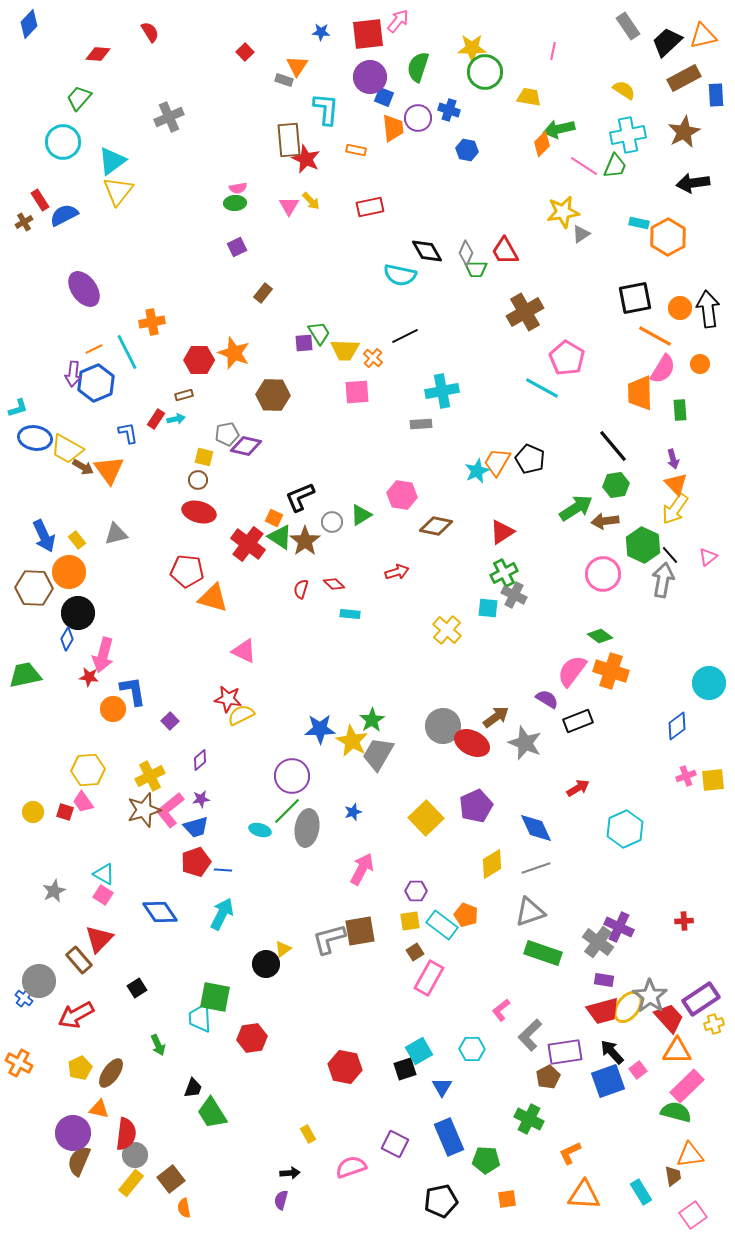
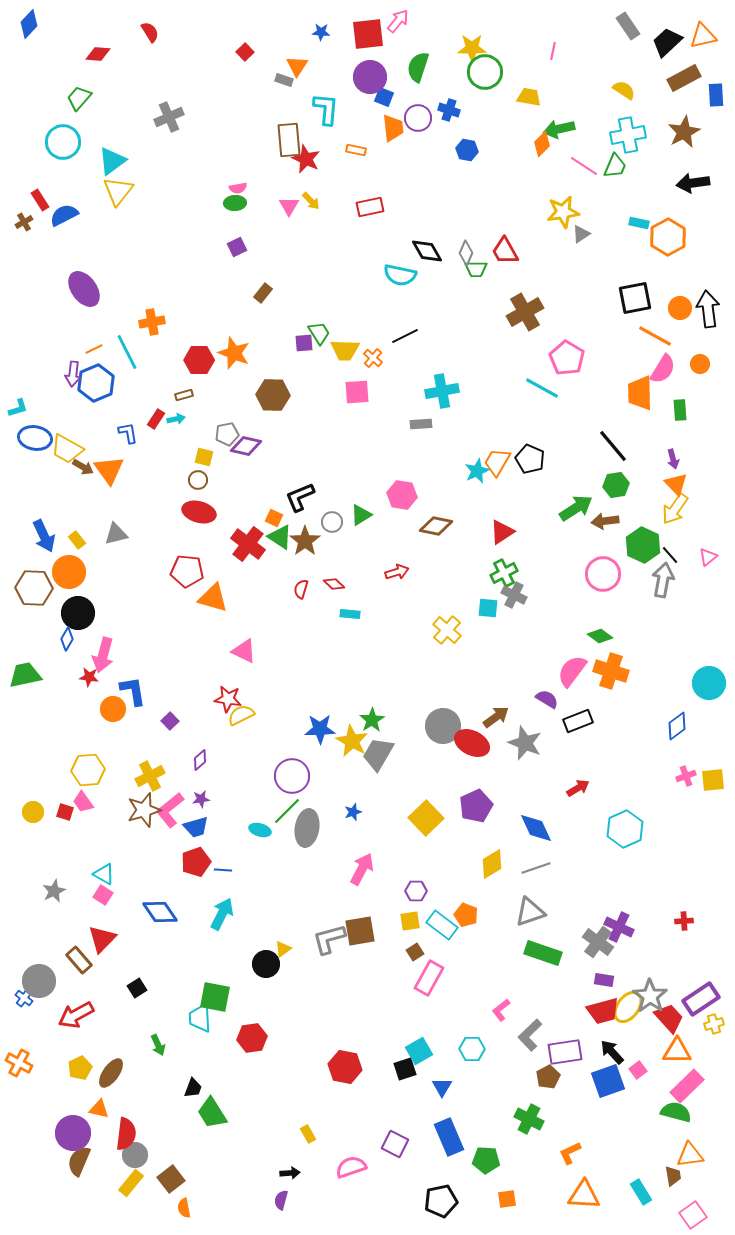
red triangle at (99, 939): moved 3 px right
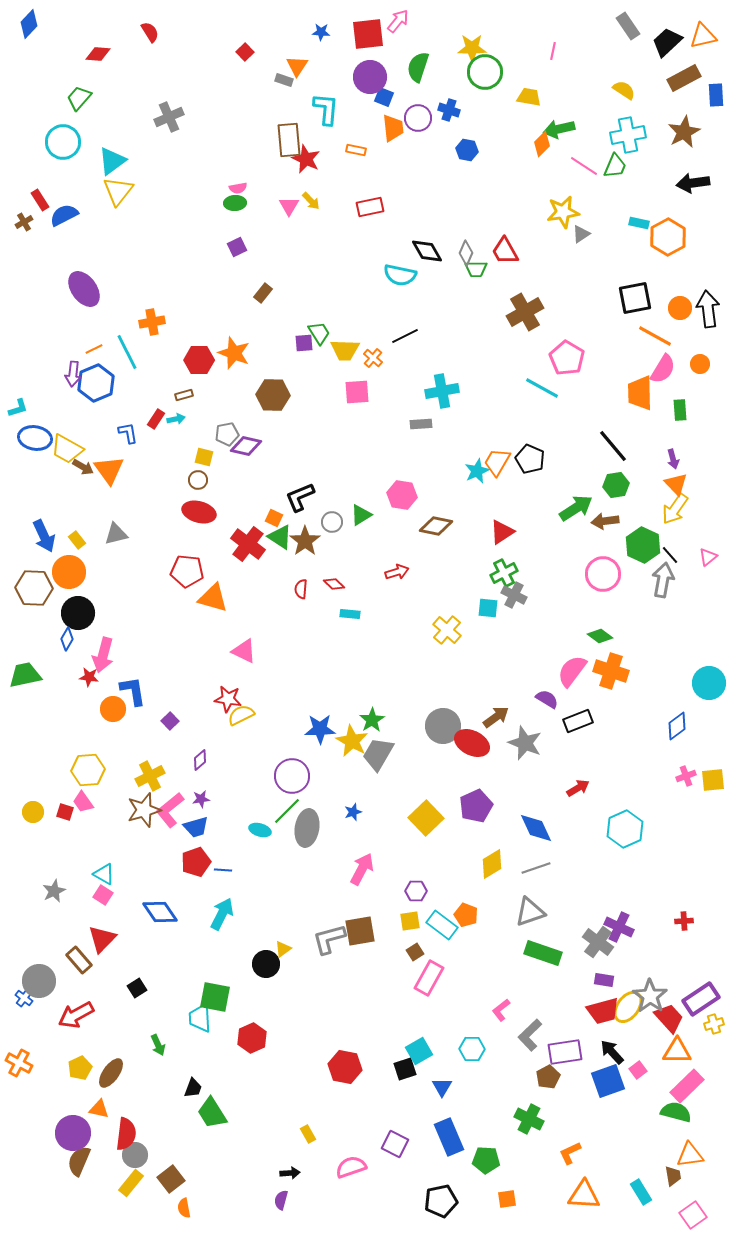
red semicircle at (301, 589): rotated 12 degrees counterclockwise
red hexagon at (252, 1038): rotated 16 degrees counterclockwise
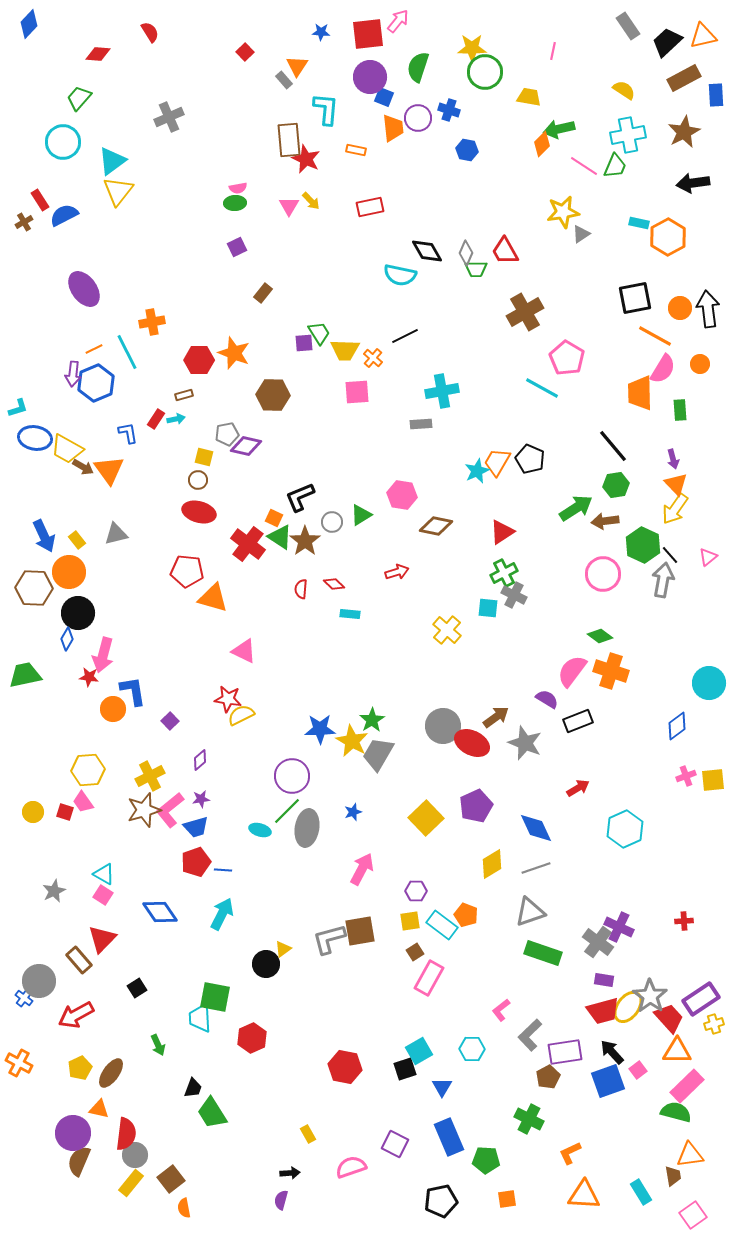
gray rectangle at (284, 80): rotated 30 degrees clockwise
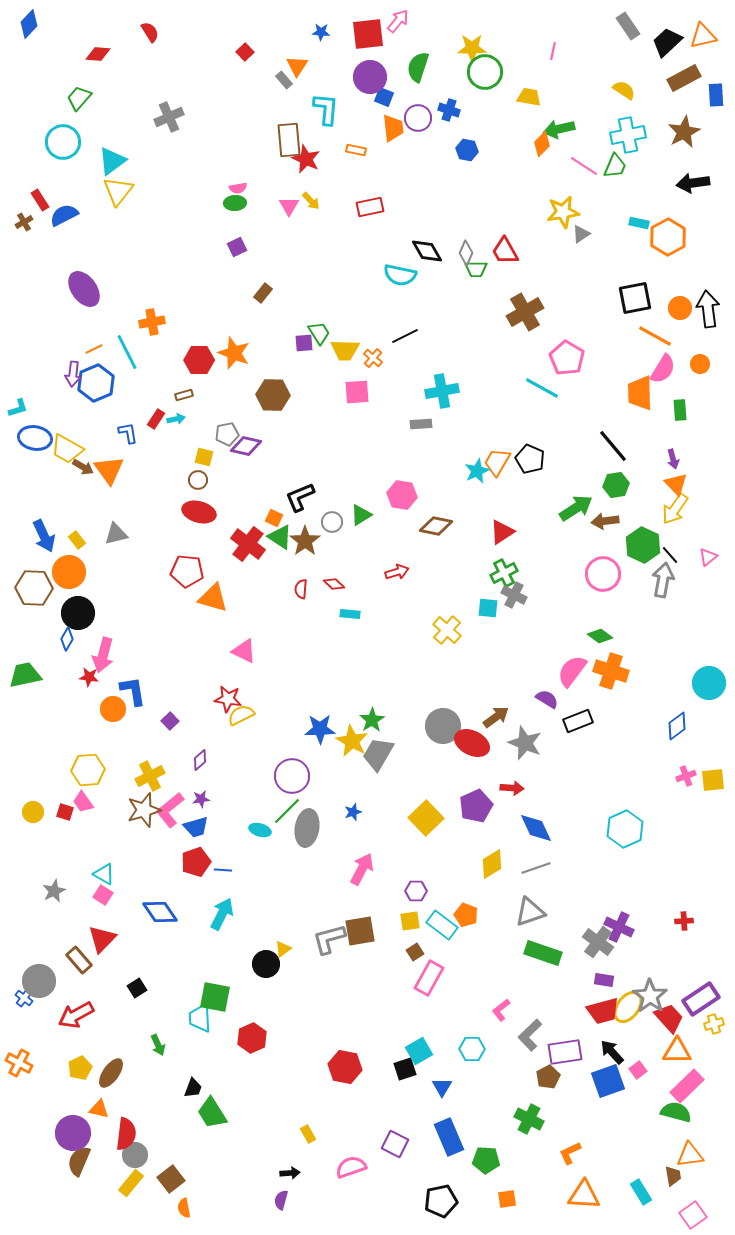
red arrow at (578, 788): moved 66 px left; rotated 35 degrees clockwise
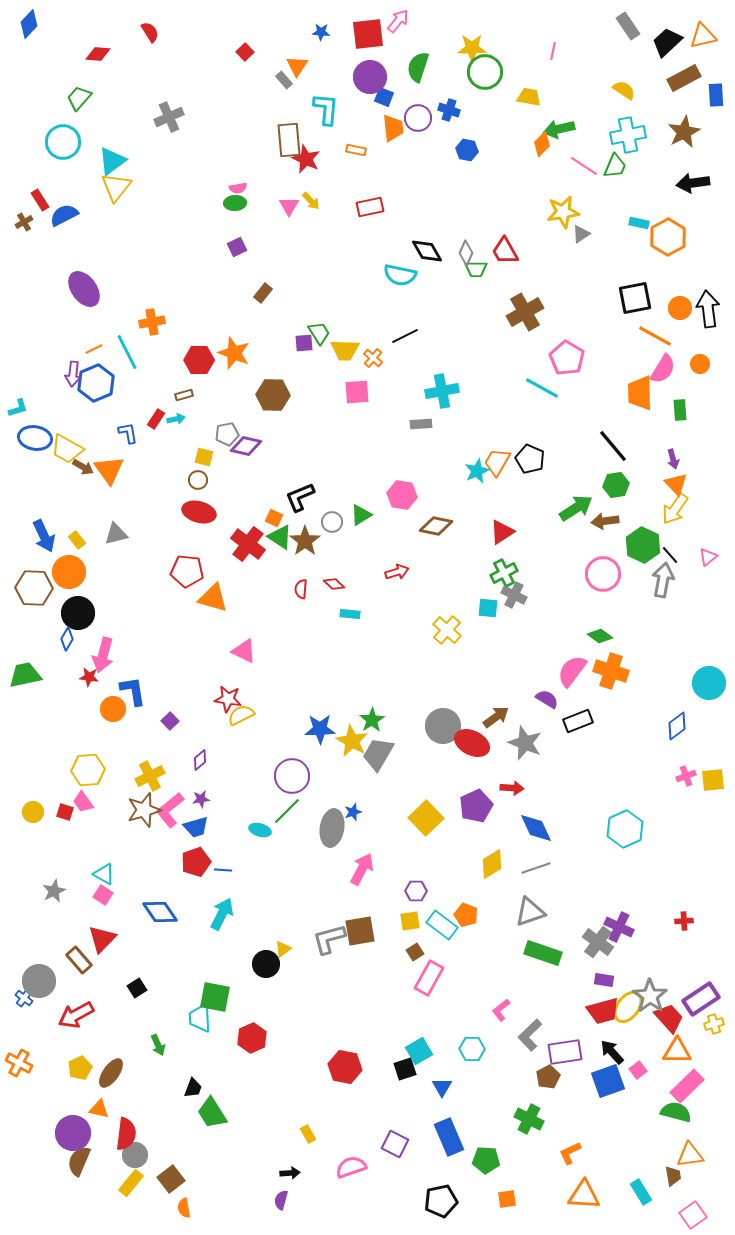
yellow triangle at (118, 191): moved 2 px left, 4 px up
gray ellipse at (307, 828): moved 25 px right
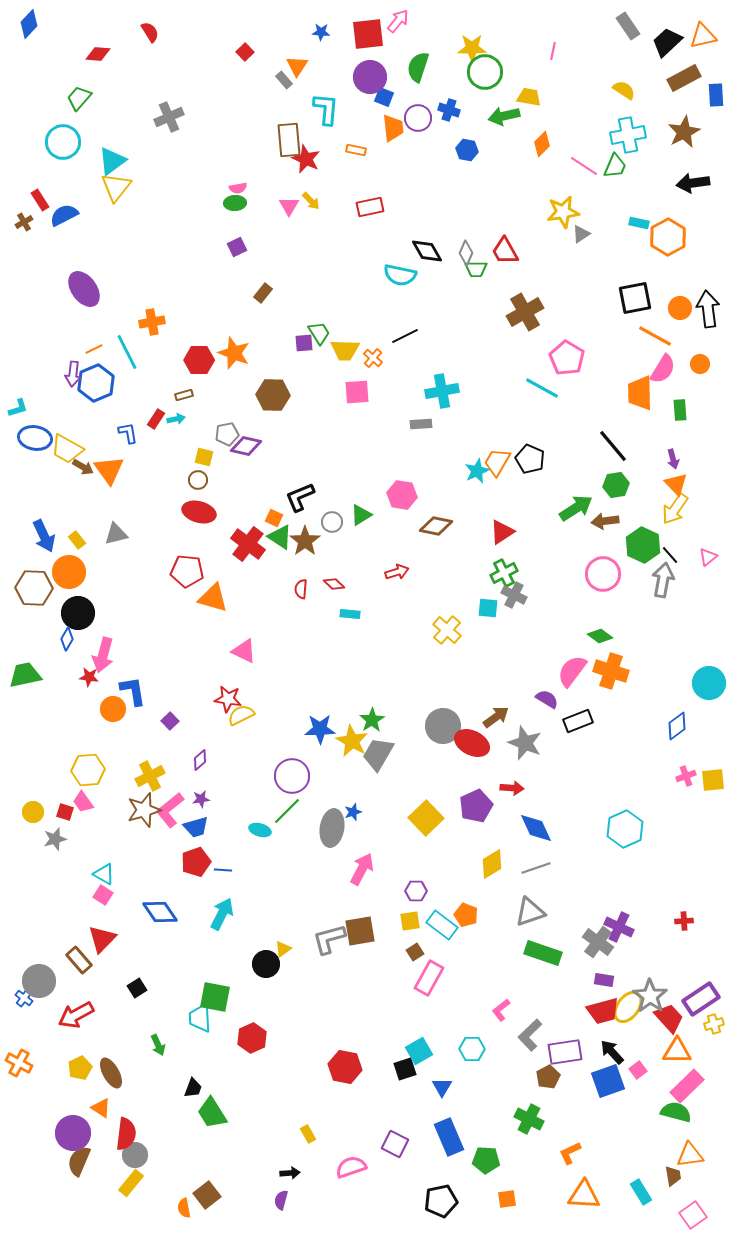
green arrow at (559, 129): moved 55 px left, 13 px up
gray star at (54, 891): moved 1 px right, 52 px up; rotated 10 degrees clockwise
brown ellipse at (111, 1073): rotated 64 degrees counterclockwise
orange triangle at (99, 1109): moved 2 px right, 1 px up; rotated 20 degrees clockwise
brown square at (171, 1179): moved 36 px right, 16 px down
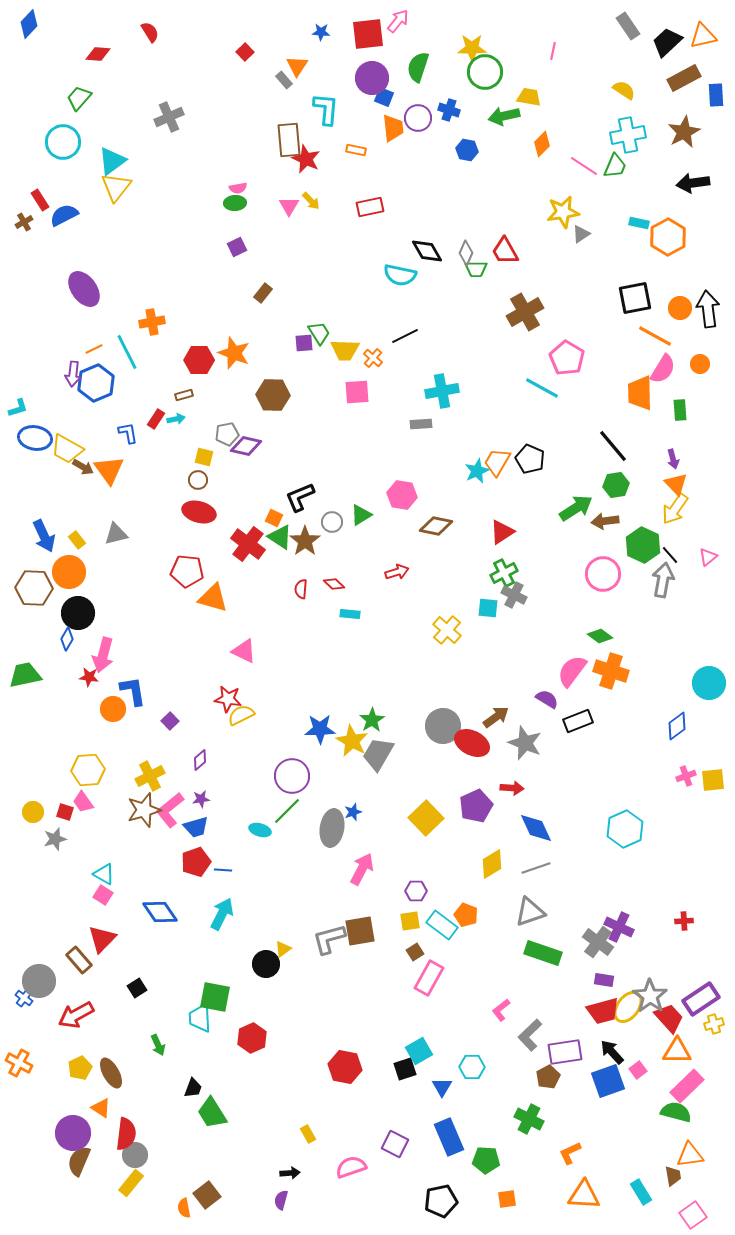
purple circle at (370, 77): moved 2 px right, 1 px down
cyan hexagon at (472, 1049): moved 18 px down
